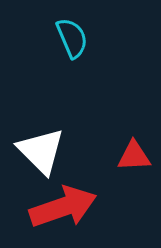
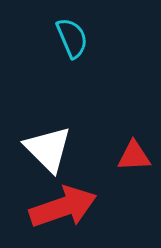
white triangle: moved 7 px right, 2 px up
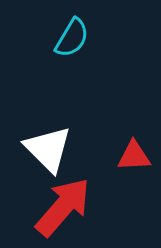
cyan semicircle: rotated 54 degrees clockwise
red arrow: rotated 30 degrees counterclockwise
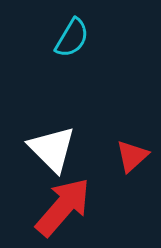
white triangle: moved 4 px right
red triangle: moved 2 px left; rotated 39 degrees counterclockwise
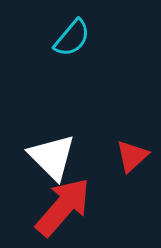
cyan semicircle: rotated 9 degrees clockwise
white triangle: moved 8 px down
